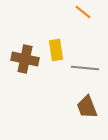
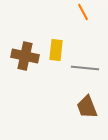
orange line: rotated 24 degrees clockwise
yellow rectangle: rotated 15 degrees clockwise
brown cross: moved 3 px up
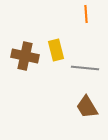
orange line: moved 3 px right, 2 px down; rotated 24 degrees clockwise
yellow rectangle: rotated 20 degrees counterclockwise
brown trapezoid: rotated 10 degrees counterclockwise
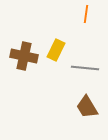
orange line: rotated 12 degrees clockwise
yellow rectangle: rotated 40 degrees clockwise
brown cross: moved 1 px left
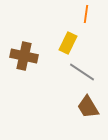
yellow rectangle: moved 12 px right, 7 px up
gray line: moved 3 px left, 4 px down; rotated 28 degrees clockwise
brown trapezoid: moved 1 px right
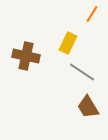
orange line: moved 6 px right; rotated 24 degrees clockwise
brown cross: moved 2 px right
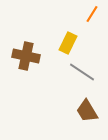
brown trapezoid: moved 1 px left, 4 px down
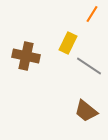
gray line: moved 7 px right, 6 px up
brown trapezoid: moved 1 px left; rotated 20 degrees counterclockwise
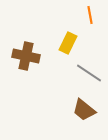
orange line: moved 2 px left, 1 px down; rotated 42 degrees counterclockwise
gray line: moved 7 px down
brown trapezoid: moved 2 px left, 1 px up
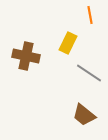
brown trapezoid: moved 5 px down
